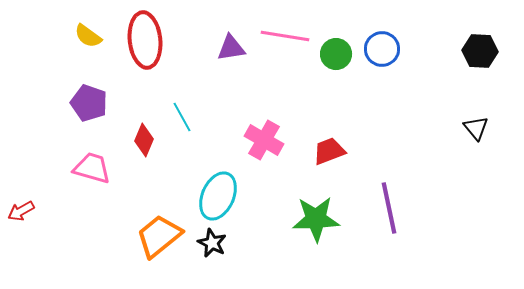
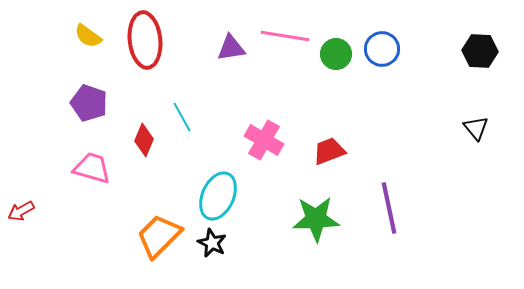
orange trapezoid: rotated 6 degrees counterclockwise
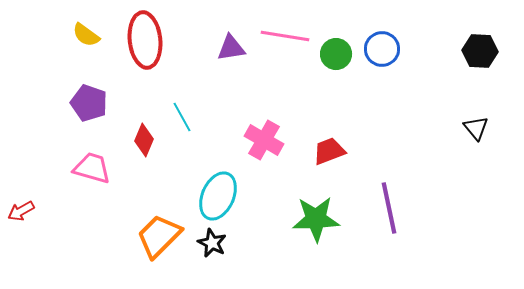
yellow semicircle: moved 2 px left, 1 px up
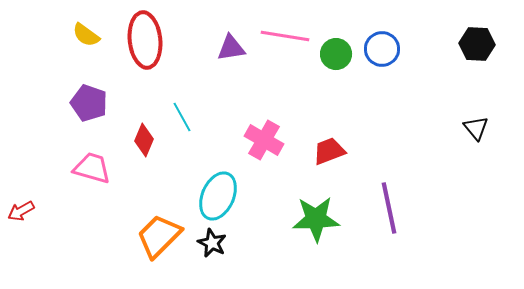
black hexagon: moved 3 px left, 7 px up
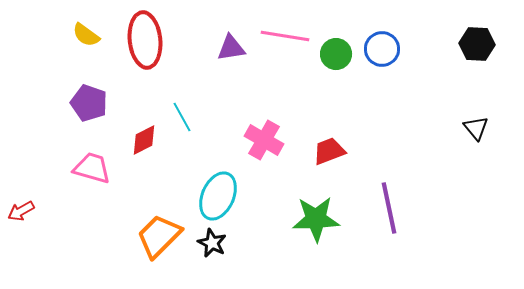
red diamond: rotated 40 degrees clockwise
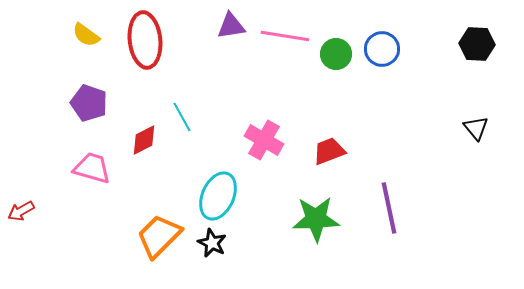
purple triangle: moved 22 px up
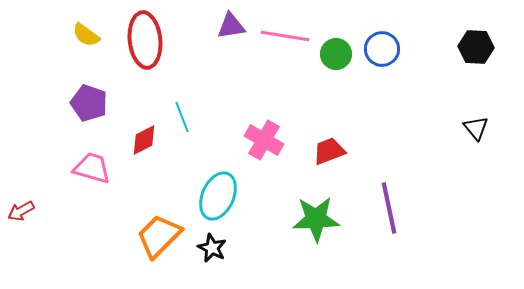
black hexagon: moved 1 px left, 3 px down
cyan line: rotated 8 degrees clockwise
black star: moved 5 px down
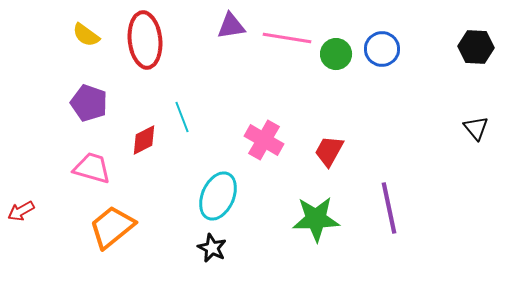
pink line: moved 2 px right, 2 px down
red trapezoid: rotated 40 degrees counterclockwise
orange trapezoid: moved 47 px left, 9 px up; rotated 6 degrees clockwise
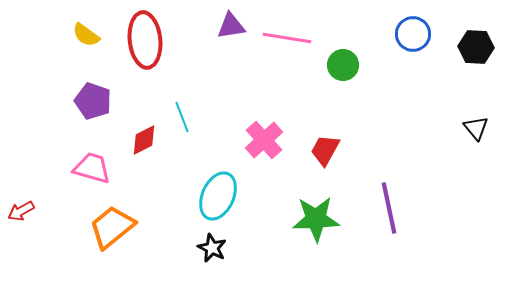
blue circle: moved 31 px right, 15 px up
green circle: moved 7 px right, 11 px down
purple pentagon: moved 4 px right, 2 px up
pink cross: rotated 18 degrees clockwise
red trapezoid: moved 4 px left, 1 px up
